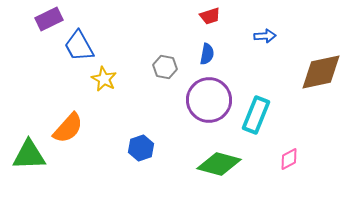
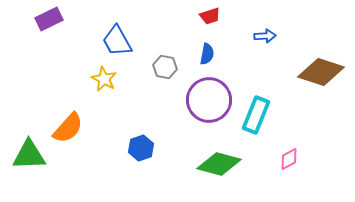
blue trapezoid: moved 38 px right, 5 px up
brown diamond: rotated 30 degrees clockwise
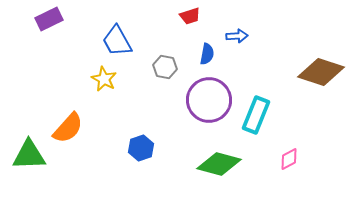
red trapezoid: moved 20 px left
blue arrow: moved 28 px left
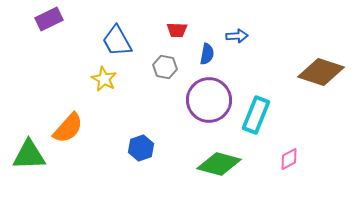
red trapezoid: moved 13 px left, 14 px down; rotated 20 degrees clockwise
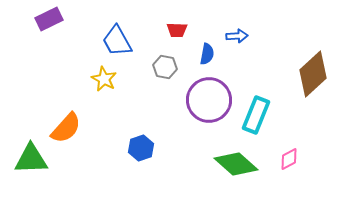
brown diamond: moved 8 px left, 2 px down; rotated 60 degrees counterclockwise
orange semicircle: moved 2 px left
green triangle: moved 2 px right, 4 px down
green diamond: moved 17 px right; rotated 27 degrees clockwise
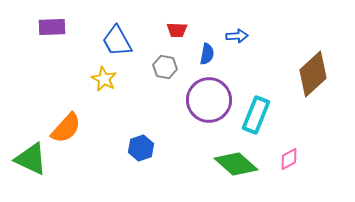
purple rectangle: moved 3 px right, 8 px down; rotated 24 degrees clockwise
green triangle: rotated 27 degrees clockwise
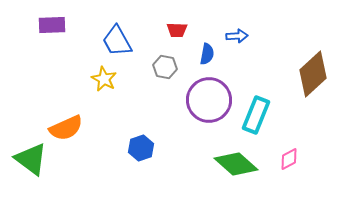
purple rectangle: moved 2 px up
orange semicircle: rotated 24 degrees clockwise
green triangle: rotated 12 degrees clockwise
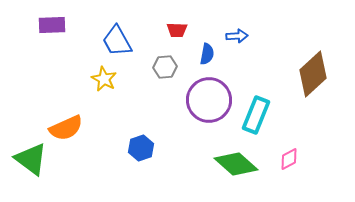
gray hexagon: rotated 15 degrees counterclockwise
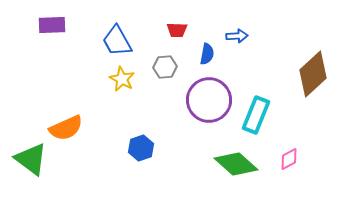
yellow star: moved 18 px right
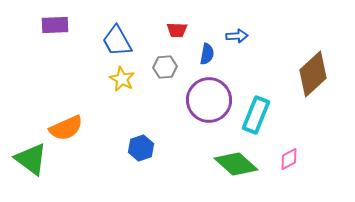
purple rectangle: moved 3 px right
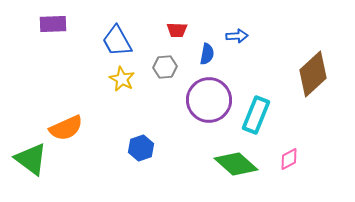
purple rectangle: moved 2 px left, 1 px up
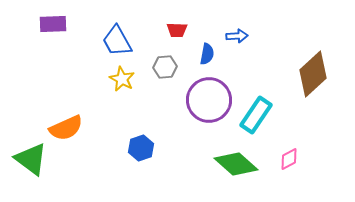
cyan rectangle: rotated 12 degrees clockwise
